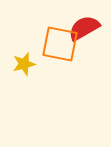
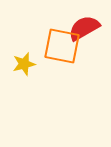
orange square: moved 2 px right, 2 px down
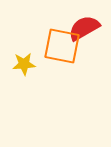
yellow star: rotated 10 degrees clockwise
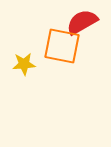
red semicircle: moved 2 px left, 6 px up
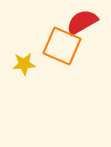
orange square: rotated 12 degrees clockwise
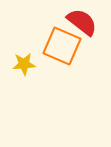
red semicircle: rotated 68 degrees clockwise
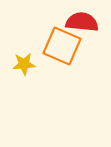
red semicircle: rotated 32 degrees counterclockwise
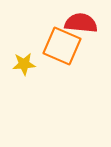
red semicircle: moved 1 px left, 1 px down
